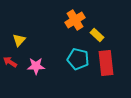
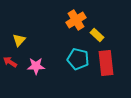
orange cross: moved 1 px right
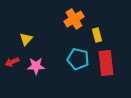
orange cross: moved 2 px left, 1 px up
yellow rectangle: rotated 32 degrees clockwise
yellow triangle: moved 7 px right, 1 px up
red arrow: moved 2 px right; rotated 56 degrees counterclockwise
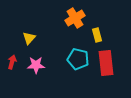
orange cross: moved 1 px right, 1 px up
yellow triangle: moved 3 px right, 1 px up
red arrow: rotated 128 degrees clockwise
pink star: moved 1 px up
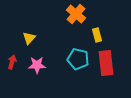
orange cross: moved 1 px right, 4 px up; rotated 18 degrees counterclockwise
pink star: moved 1 px right
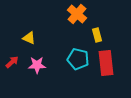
orange cross: moved 1 px right
yellow triangle: rotated 48 degrees counterclockwise
red arrow: rotated 32 degrees clockwise
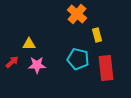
yellow triangle: moved 6 px down; rotated 24 degrees counterclockwise
red rectangle: moved 5 px down
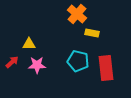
yellow rectangle: moved 5 px left, 2 px up; rotated 64 degrees counterclockwise
cyan pentagon: moved 2 px down
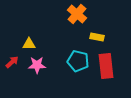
yellow rectangle: moved 5 px right, 4 px down
red rectangle: moved 2 px up
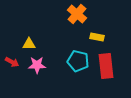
red arrow: rotated 72 degrees clockwise
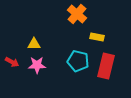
yellow triangle: moved 5 px right
red rectangle: rotated 20 degrees clockwise
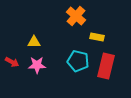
orange cross: moved 1 px left, 2 px down
yellow triangle: moved 2 px up
